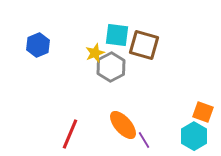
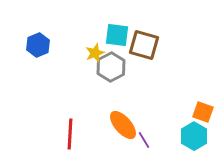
red line: rotated 20 degrees counterclockwise
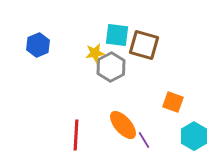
yellow star: rotated 12 degrees clockwise
orange square: moved 30 px left, 10 px up
red line: moved 6 px right, 1 px down
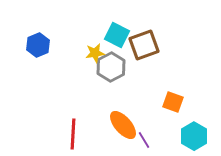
cyan square: rotated 20 degrees clockwise
brown square: rotated 36 degrees counterclockwise
red line: moved 3 px left, 1 px up
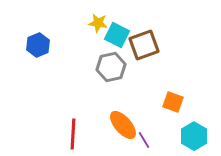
yellow star: moved 3 px right, 30 px up; rotated 18 degrees clockwise
gray hexagon: rotated 16 degrees clockwise
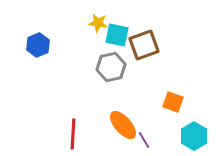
cyan square: rotated 15 degrees counterclockwise
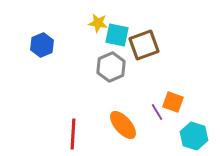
blue hexagon: moved 4 px right
gray hexagon: rotated 12 degrees counterclockwise
cyan hexagon: rotated 12 degrees counterclockwise
purple line: moved 13 px right, 28 px up
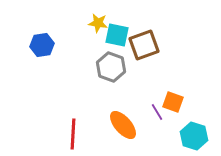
blue hexagon: rotated 15 degrees clockwise
gray hexagon: rotated 16 degrees counterclockwise
